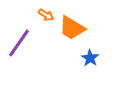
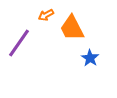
orange arrow: rotated 119 degrees clockwise
orange trapezoid: rotated 32 degrees clockwise
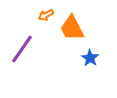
purple line: moved 3 px right, 6 px down
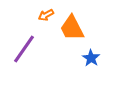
purple line: moved 2 px right
blue star: moved 1 px right
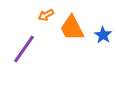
blue star: moved 12 px right, 23 px up
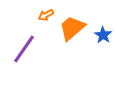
orange trapezoid: rotated 76 degrees clockwise
